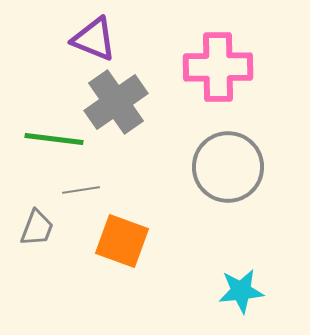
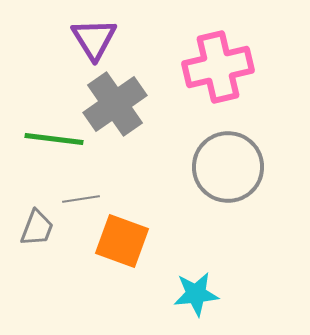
purple triangle: rotated 36 degrees clockwise
pink cross: rotated 12 degrees counterclockwise
gray cross: moved 1 px left, 2 px down
gray line: moved 9 px down
cyan star: moved 45 px left, 3 px down
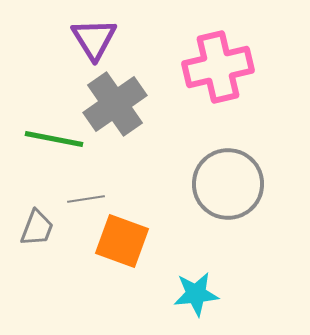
green line: rotated 4 degrees clockwise
gray circle: moved 17 px down
gray line: moved 5 px right
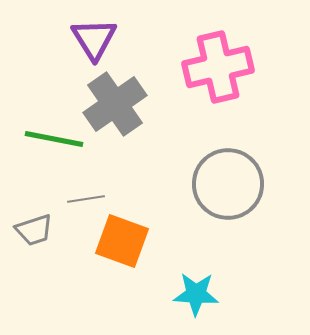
gray trapezoid: moved 3 px left, 2 px down; rotated 51 degrees clockwise
cyan star: rotated 9 degrees clockwise
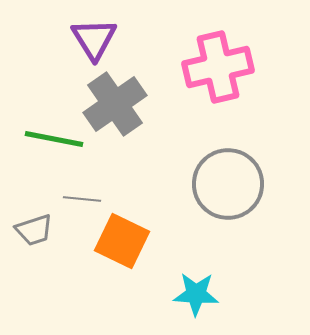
gray line: moved 4 px left; rotated 15 degrees clockwise
orange square: rotated 6 degrees clockwise
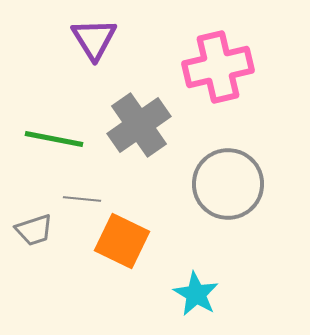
gray cross: moved 24 px right, 21 px down
cyan star: rotated 27 degrees clockwise
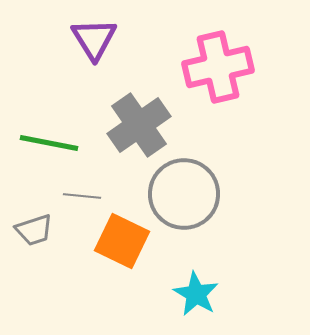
green line: moved 5 px left, 4 px down
gray circle: moved 44 px left, 10 px down
gray line: moved 3 px up
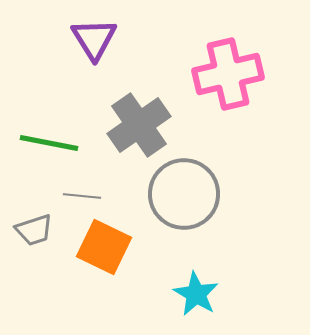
pink cross: moved 10 px right, 7 px down
orange square: moved 18 px left, 6 px down
